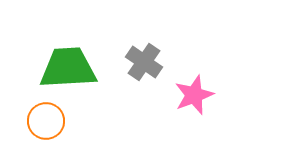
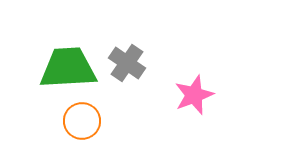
gray cross: moved 17 px left, 1 px down
orange circle: moved 36 px right
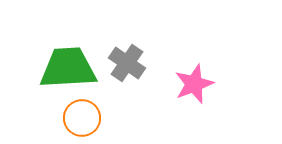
pink star: moved 11 px up
orange circle: moved 3 px up
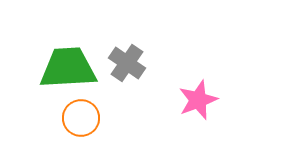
pink star: moved 4 px right, 16 px down
orange circle: moved 1 px left
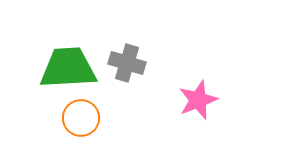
gray cross: rotated 18 degrees counterclockwise
